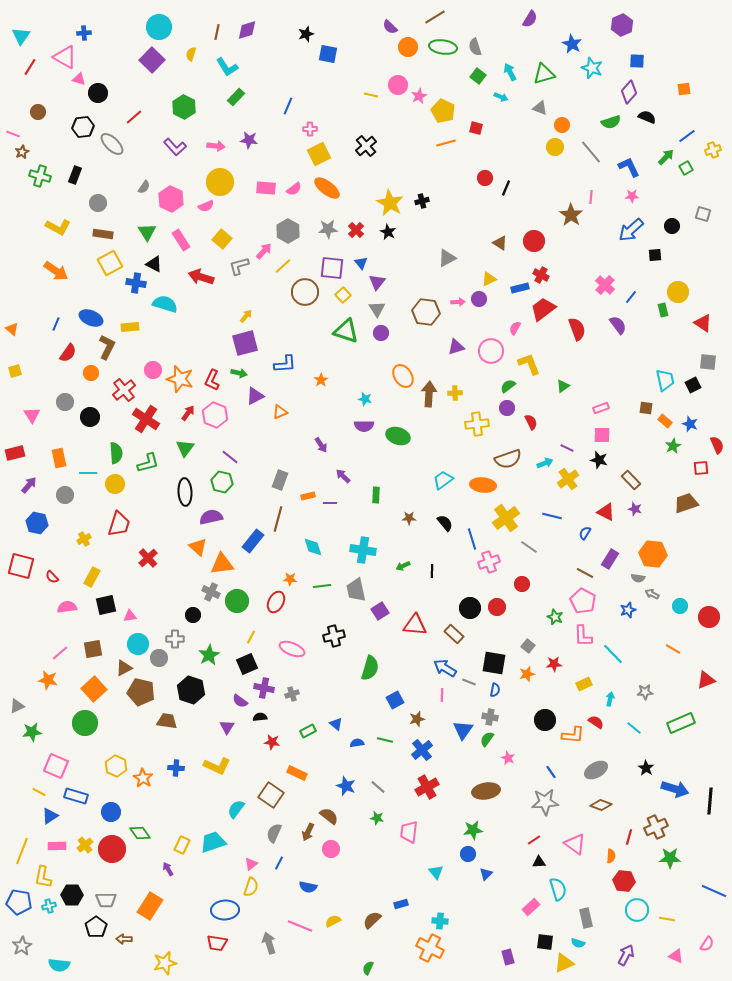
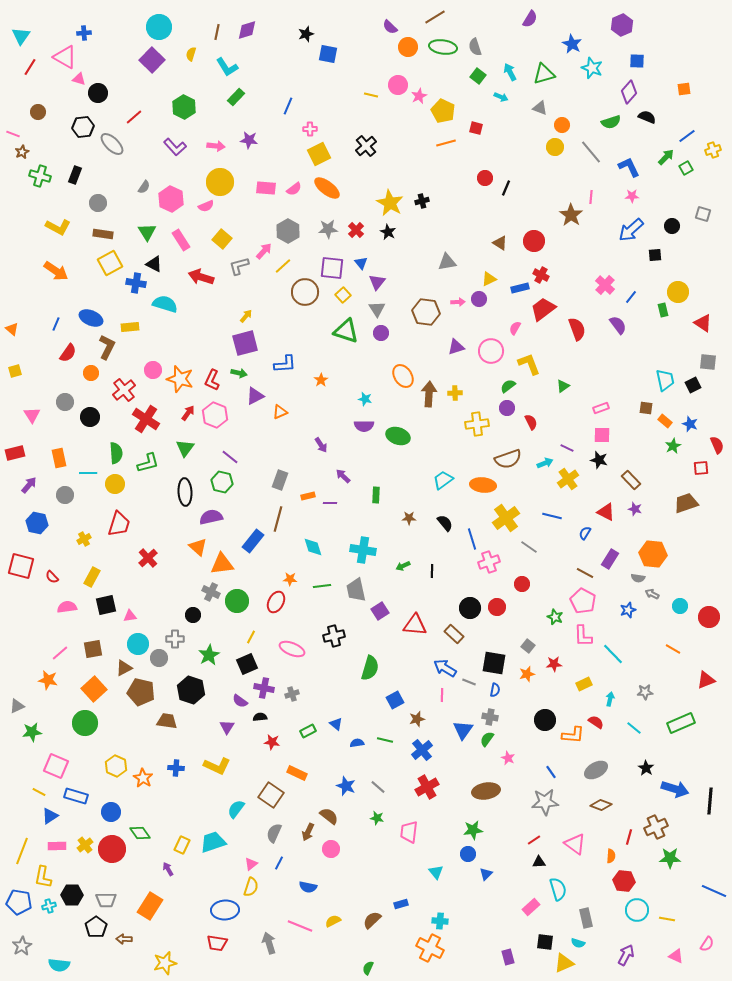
gray triangle at (447, 258): moved 4 px down; rotated 18 degrees clockwise
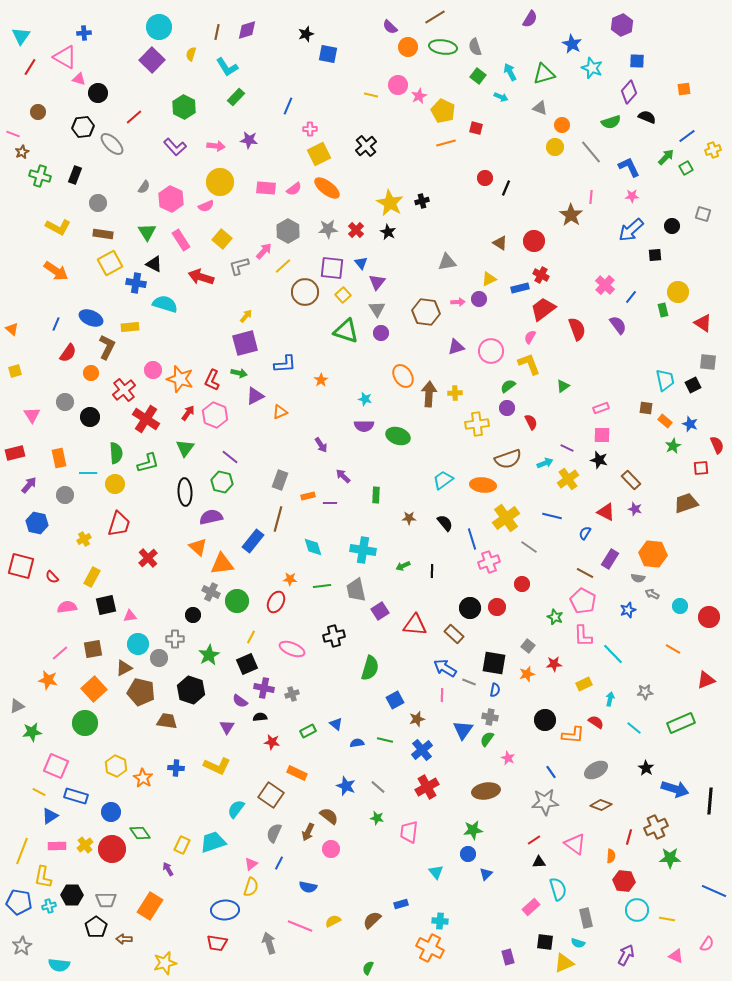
pink semicircle at (515, 328): moved 15 px right, 9 px down
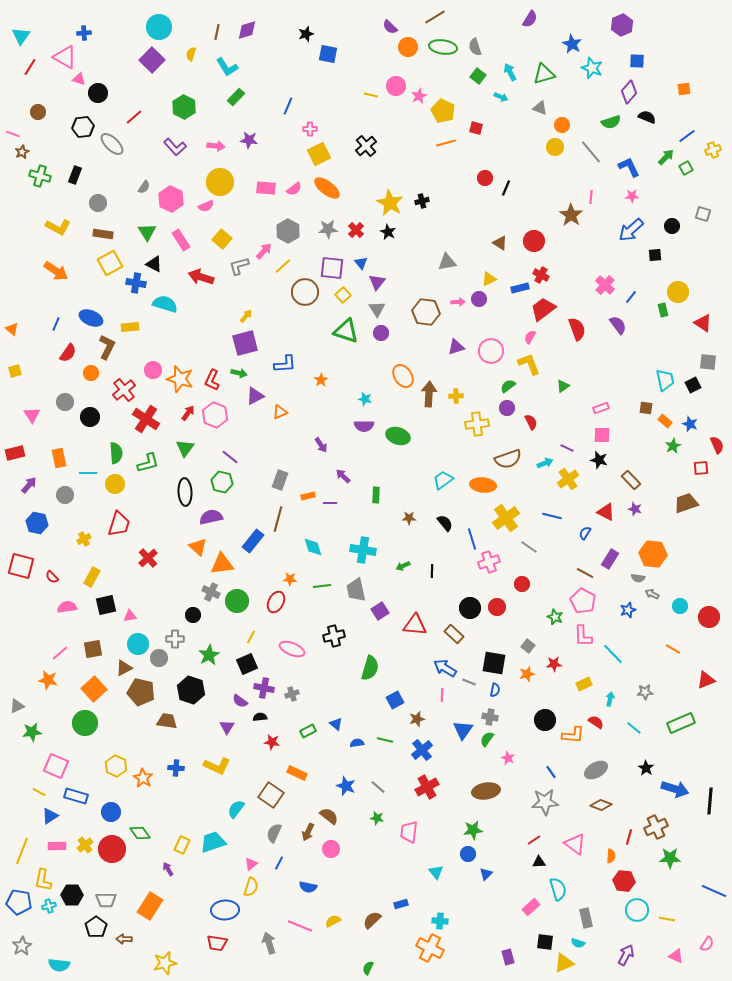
pink circle at (398, 85): moved 2 px left, 1 px down
yellow cross at (455, 393): moved 1 px right, 3 px down
yellow L-shape at (43, 877): moved 3 px down
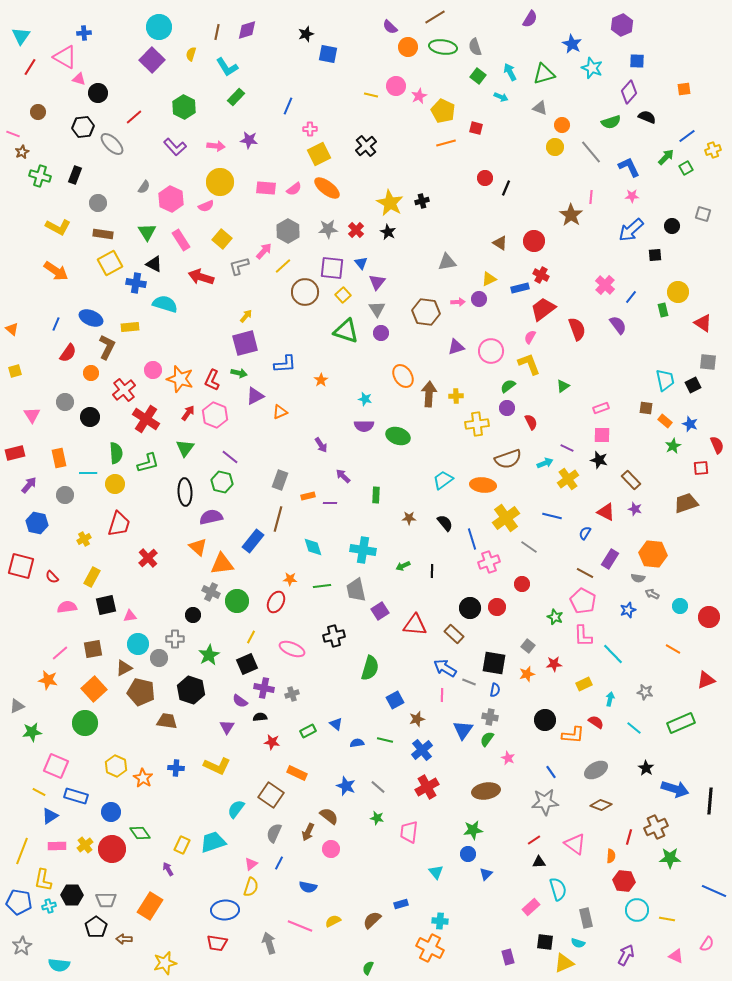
gray star at (645, 692): rotated 14 degrees clockwise
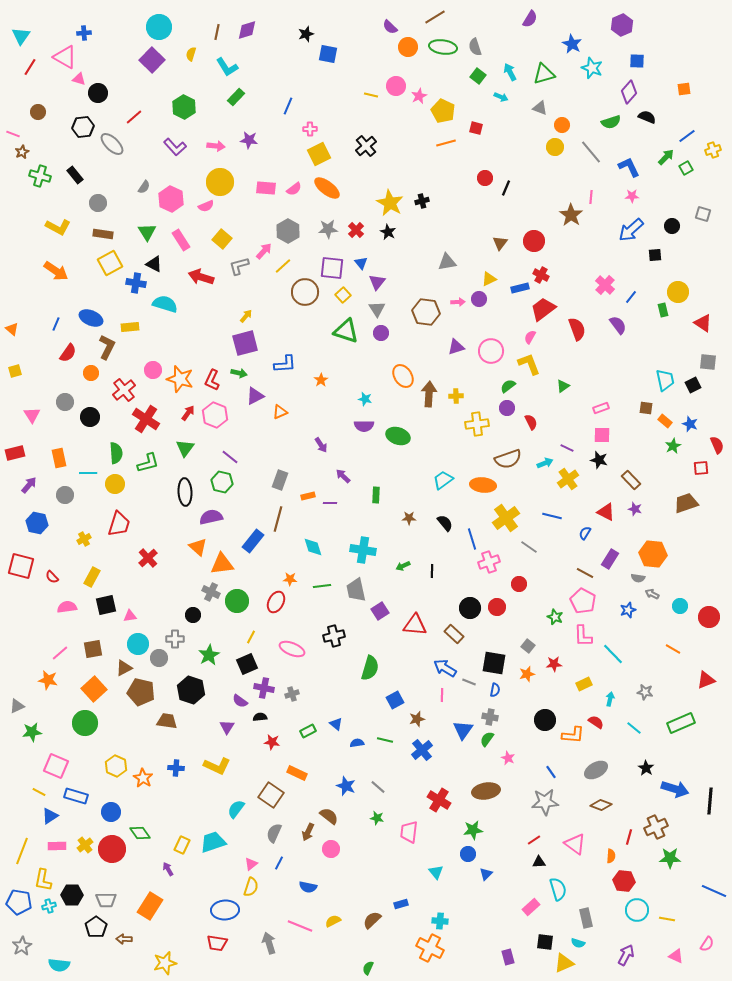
black rectangle at (75, 175): rotated 60 degrees counterclockwise
brown triangle at (500, 243): rotated 35 degrees clockwise
red circle at (522, 584): moved 3 px left
red cross at (427, 787): moved 12 px right, 13 px down; rotated 30 degrees counterclockwise
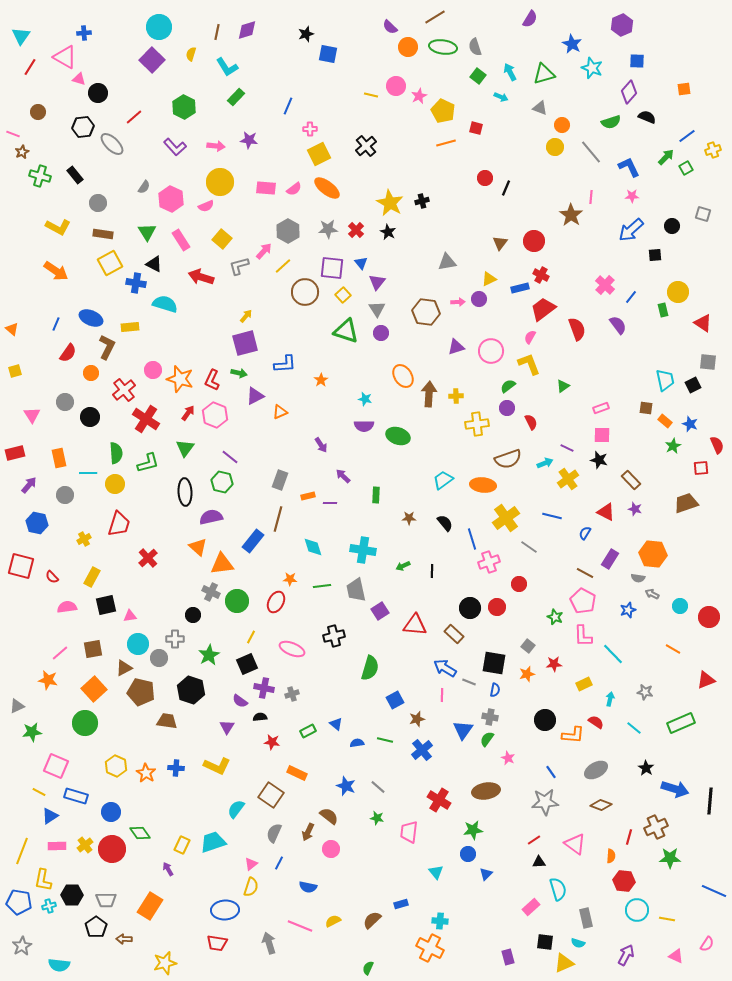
orange star at (143, 778): moved 3 px right, 5 px up
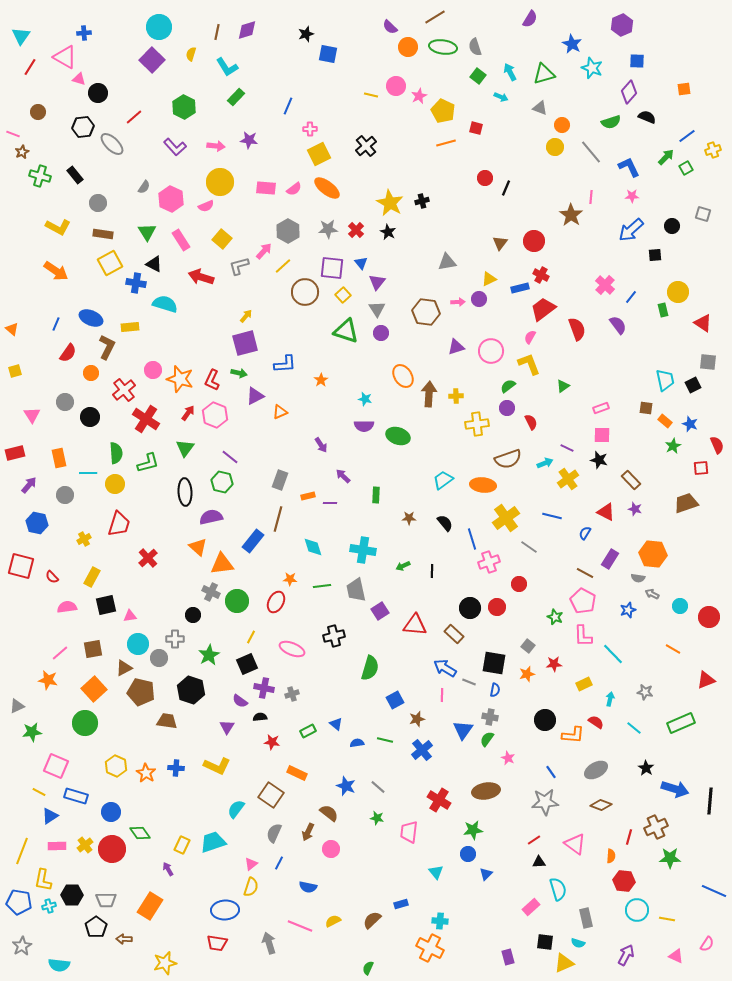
brown semicircle at (329, 816): moved 3 px up
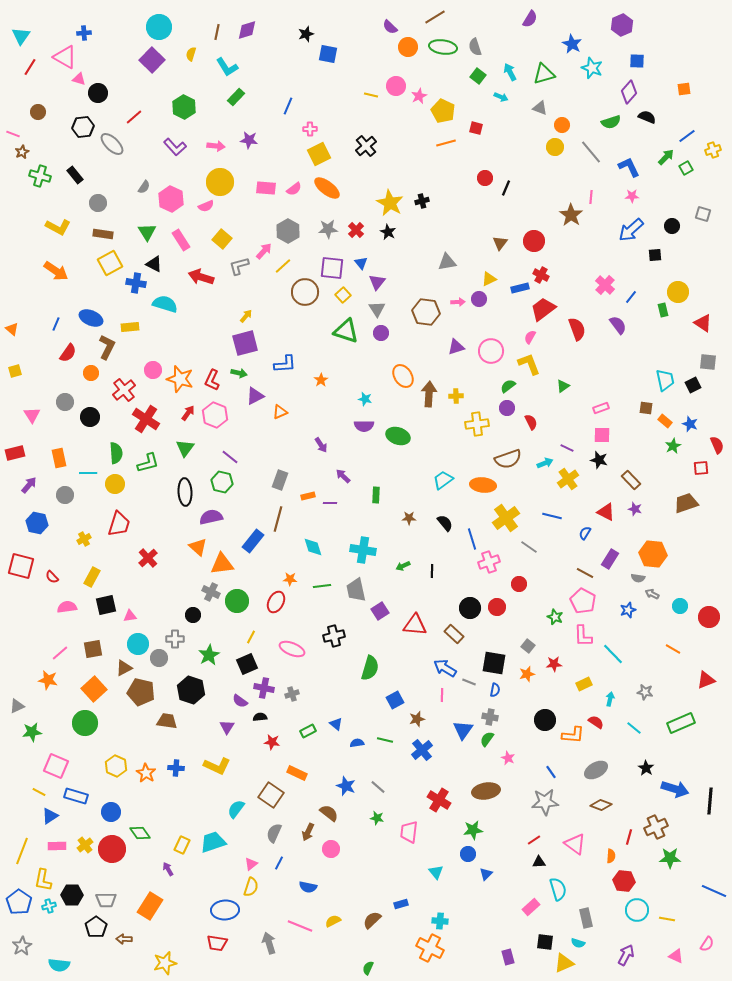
blue pentagon at (19, 902): rotated 25 degrees clockwise
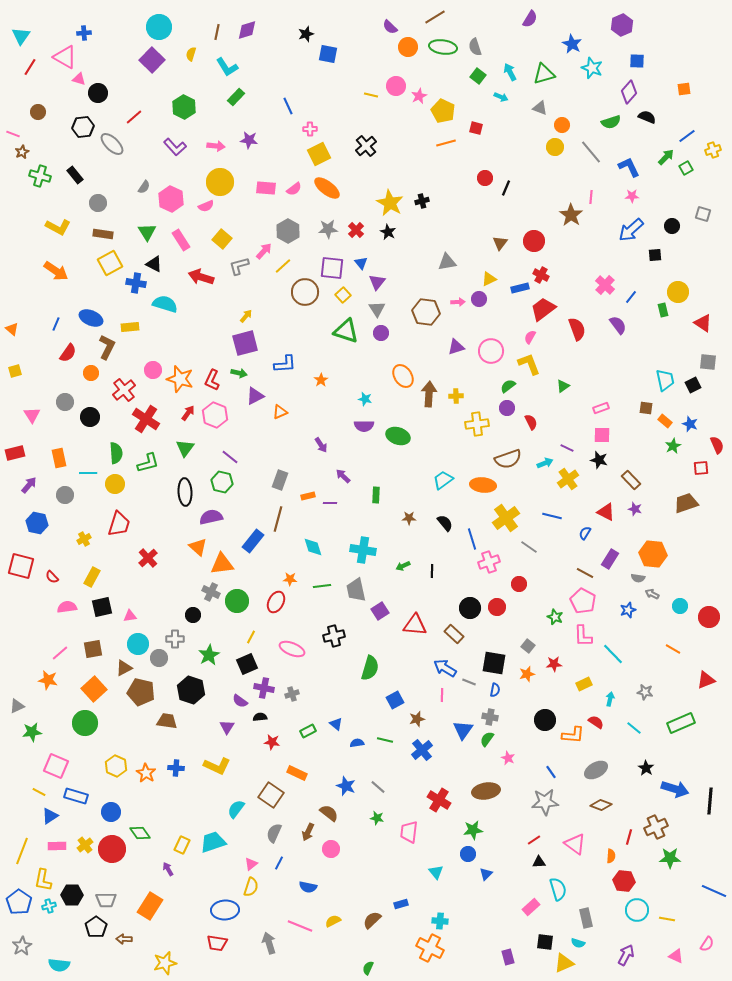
blue line at (288, 106): rotated 48 degrees counterclockwise
black square at (106, 605): moved 4 px left, 2 px down
